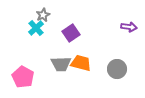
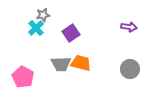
gray star: rotated 16 degrees clockwise
gray circle: moved 13 px right
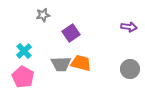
cyan cross: moved 12 px left, 23 px down
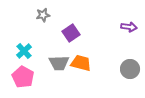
gray trapezoid: moved 2 px left, 1 px up
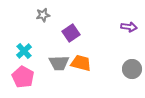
gray circle: moved 2 px right
